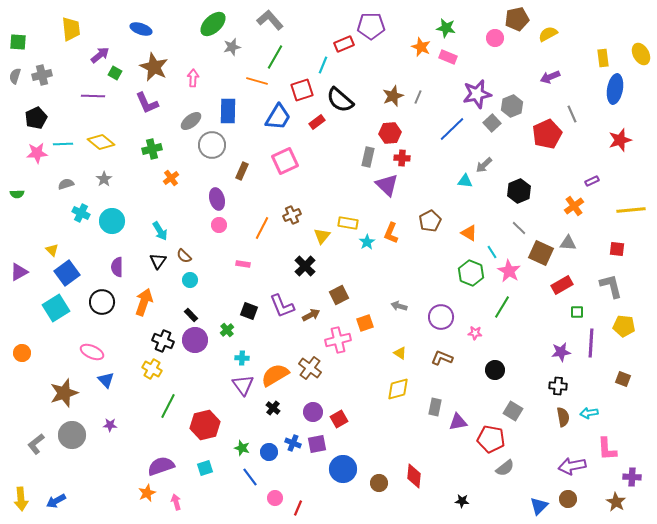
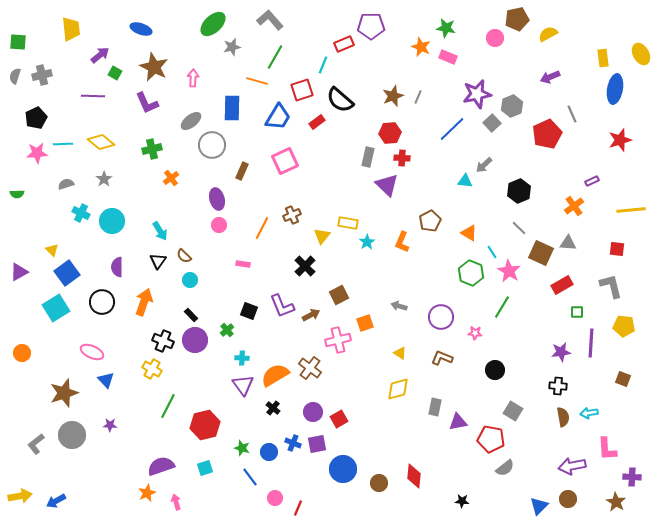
blue rectangle at (228, 111): moved 4 px right, 3 px up
orange L-shape at (391, 233): moved 11 px right, 9 px down
yellow arrow at (21, 499): moved 1 px left, 3 px up; rotated 95 degrees counterclockwise
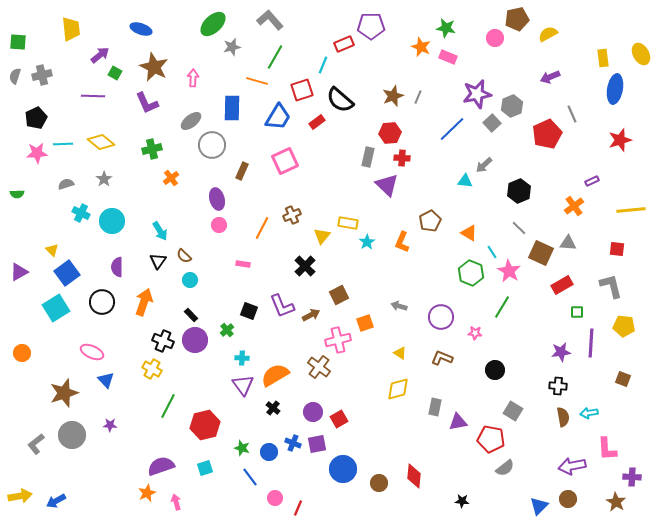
brown cross at (310, 368): moved 9 px right, 1 px up
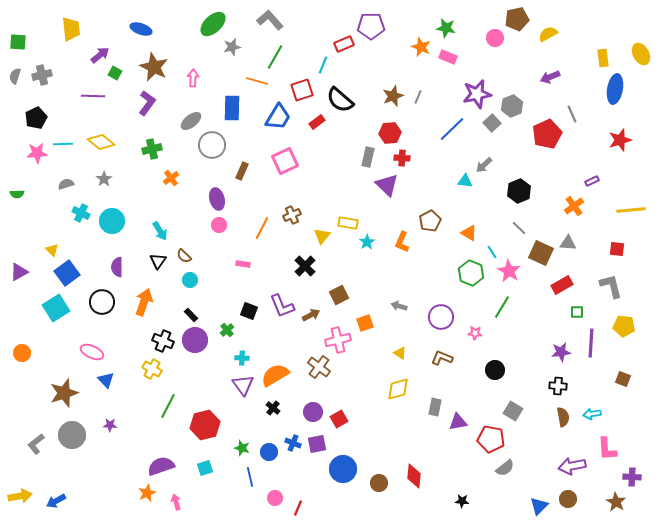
purple L-shape at (147, 103): rotated 120 degrees counterclockwise
cyan arrow at (589, 413): moved 3 px right, 1 px down
blue line at (250, 477): rotated 24 degrees clockwise
